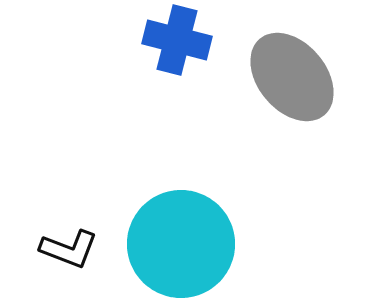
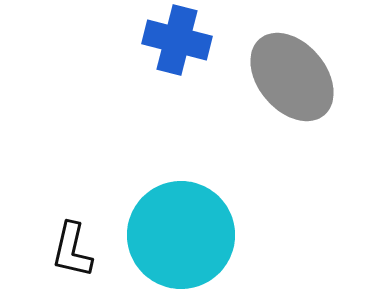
cyan circle: moved 9 px up
black L-shape: moved 3 px right, 1 px down; rotated 82 degrees clockwise
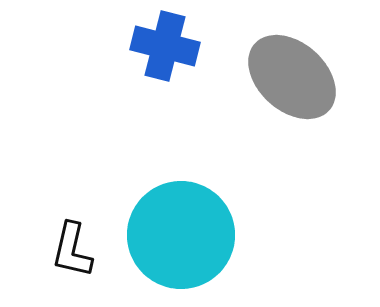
blue cross: moved 12 px left, 6 px down
gray ellipse: rotated 8 degrees counterclockwise
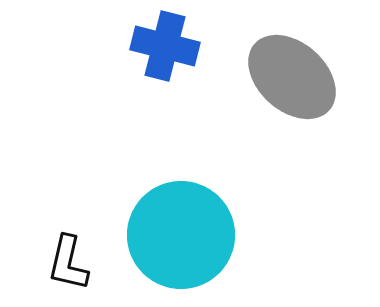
black L-shape: moved 4 px left, 13 px down
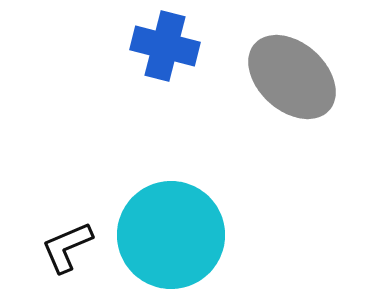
cyan circle: moved 10 px left
black L-shape: moved 1 px left, 16 px up; rotated 54 degrees clockwise
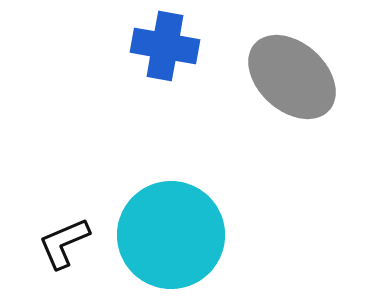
blue cross: rotated 4 degrees counterclockwise
black L-shape: moved 3 px left, 4 px up
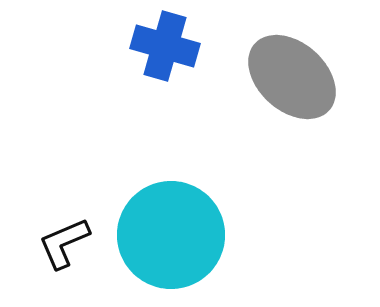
blue cross: rotated 6 degrees clockwise
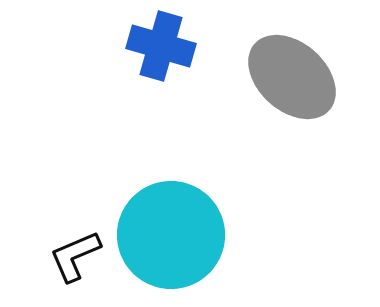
blue cross: moved 4 px left
black L-shape: moved 11 px right, 13 px down
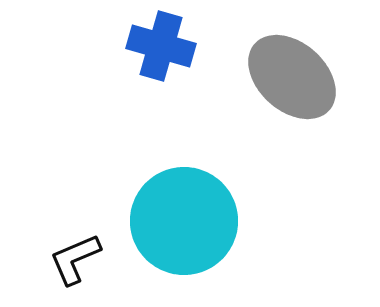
cyan circle: moved 13 px right, 14 px up
black L-shape: moved 3 px down
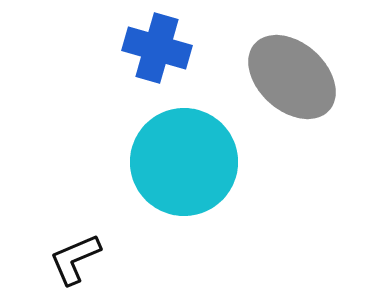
blue cross: moved 4 px left, 2 px down
cyan circle: moved 59 px up
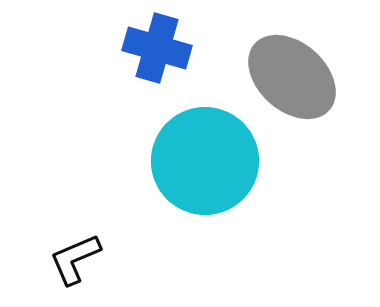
cyan circle: moved 21 px right, 1 px up
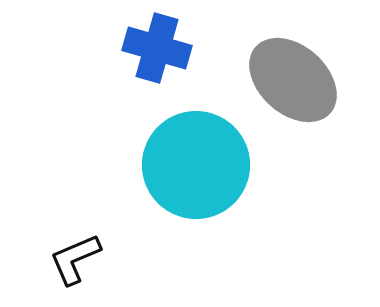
gray ellipse: moved 1 px right, 3 px down
cyan circle: moved 9 px left, 4 px down
